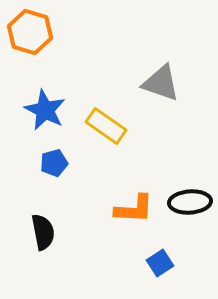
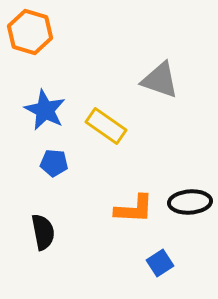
gray triangle: moved 1 px left, 3 px up
blue pentagon: rotated 20 degrees clockwise
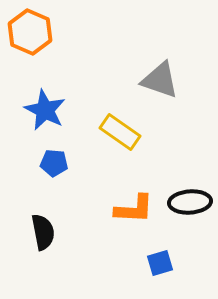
orange hexagon: rotated 6 degrees clockwise
yellow rectangle: moved 14 px right, 6 px down
blue square: rotated 16 degrees clockwise
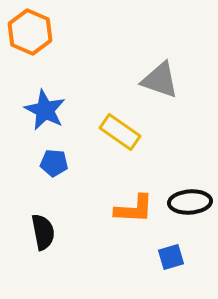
blue square: moved 11 px right, 6 px up
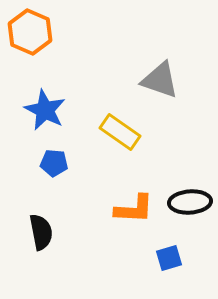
black semicircle: moved 2 px left
blue square: moved 2 px left, 1 px down
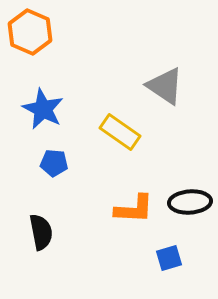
gray triangle: moved 5 px right, 6 px down; rotated 15 degrees clockwise
blue star: moved 2 px left, 1 px up
